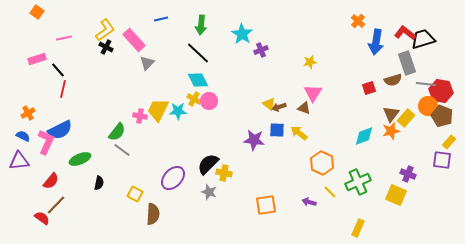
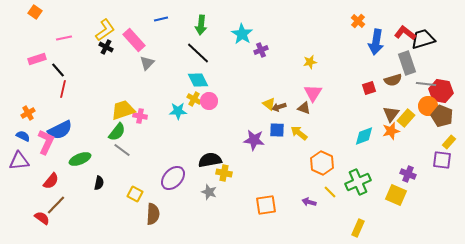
orange square at (37, 12): moved 2 px left
yellow trapezoid at (158, 110): moved 35 px left; rotated 45 degrees clockwise
black semicircle at (208, 164): moved 2 px right, 4 px up; rotated 35 degrees clockwise
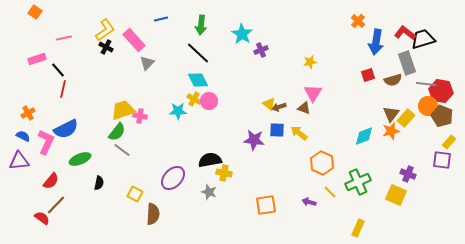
red square at (369, 88): moved 1 px left, 13 px up
blue semicircle at (60, 130): moved 6 px right, 1 px up
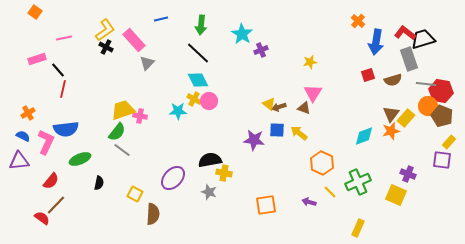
gray rectangle at (407, 63): moved 2 px right, 4 px up
blue semicircle at (66, 129): rotated 20 degrees clockwise
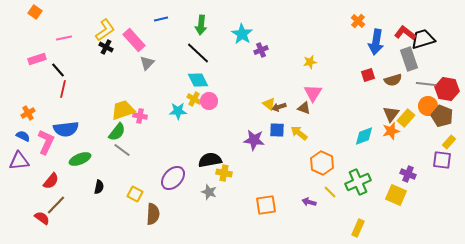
red hexagon at (441, 91): moved 6 px right, 2 px up
black semicircle at (99, 183): moved 4 px down
